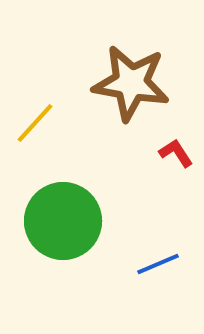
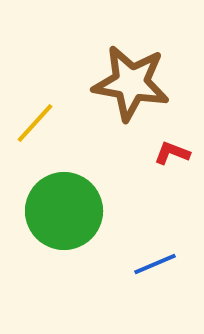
red L-shape: moved 4 px left; rotated 36 degrees counterclockwise
green circle: moved 1 px right, 10 px up
blue line: moved 3 px left
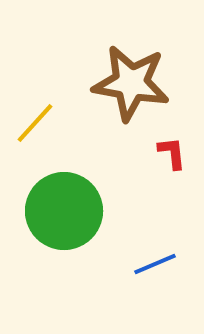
red L-shape: rotated 63 degrees clockwise
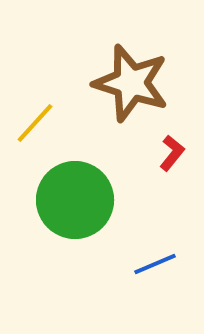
brown star: rotated 8 degrees clockwise
red L-shape: rotated 45 degrees clockwise
green circle: moved 11 px right, 11 px up
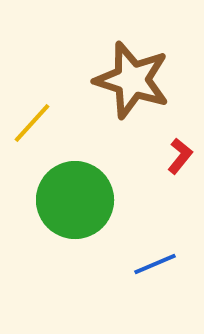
brown star: moved 1 px right, 3 px up
yellow line: moved 3 px left
red L-shape: moved 8 px right, 3 px down
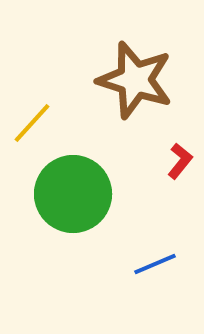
brown star: moved 3 px right
red L-shape: moved 5 px down
green circle: moved 2 px left, 6 px up
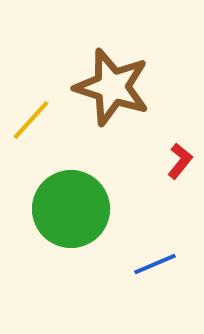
brown star: moved 23 px left, 7 px down
yellow line: moved 1 px left, 3 px up
green circle: moved 2 px left, 15 px down
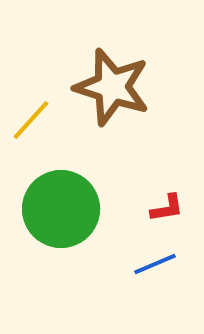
red L-shape: moved 13 px left, 47 px down; rotated 42 degrees clockwise
green circle: moved 10 px left
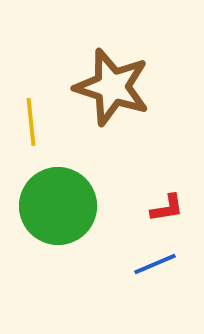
yellow line: moved 2 px down; rotated 48 degrees counterclockwise
green circle: moved 3 px left, 3 px up
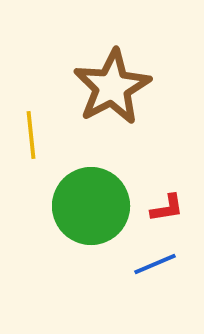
brown star: rotated 26 degrees clockwise
yellow line: moved 13 px down
green circle: moved 33 px right
